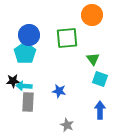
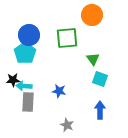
black star: moved 1 px up
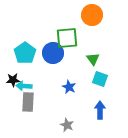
blue circle: moved 24 px right, 18 px down
blue star: moved 10 px right, 4 px up; rotated 16 degrees clockwise
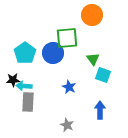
cyan square: moved 3 px right, 4 px up
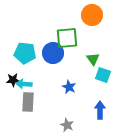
cyan pentagon: rotated 30 degrees counterclockwise
cyan arrow: moved 2 px up
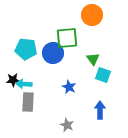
cyan pentagon: moved 1 px right, 4 px up
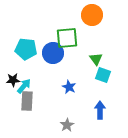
green triangle: moved 3 px right
cyan arrow: moved 2 px down; rotated 126 degrees clockwise
gray rectangle: moved 1 px left, 1 px up
gray star: rotated 16 degrees clockwise
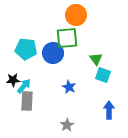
orange circle: moved 16 px left
blue arrow: moved 9 px right
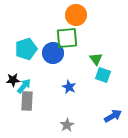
cyan pentagon: rotated 25 degrees counterclockwise
blue arrow: moved 4 px right, 6 px down; rotated 60 degrees clockwise
